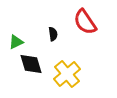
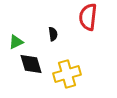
red semicircle: moved 3 px right, 5 px up; rotated 40 degrees clockwise
yellow cross: rotated 24 degrees clockwise
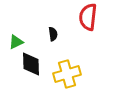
black diamond: rotated 15 degrees clockwise
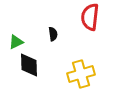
red semicircle: moved 2 px right
black diamond: moved 2 px left, 1 px down
yellow cross: moved 14 px right
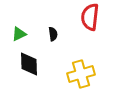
green triangle: moved 3 px right, 8 px up
black diamond: moved 1 px up
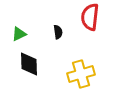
black semicircle: moved 5 px right, 2 px up
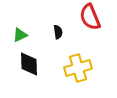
red semicircle: rotated 28 degrees counterclockwise
green triangle: moved 1 px right, 1 px down
yellow cross: moved 3 px left, 6 px up
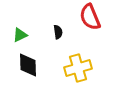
black diamond: moved 1 px left, 1 px down
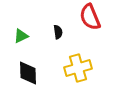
green triangle: moved 1 px right, 1 px down
black diamond: moved 8 px down
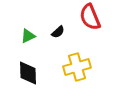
black semicircle: rotated 56 degrees clockwise
green triangle: moved 7 px right
yellow cross: moved 1 px left, 1 px up
